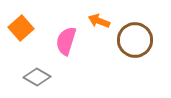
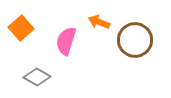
orange arrow: moved 1 px down
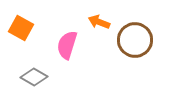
orange square: rotated 20 degrees counterclockwise
pink semicircle: moved 1 px right, 4 px down
gray diamond: moved 3 px left
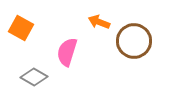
brown circle: moved 1 px left, 1 px down
pink semicircle: moved 7 px down
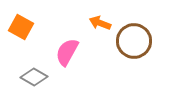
orange arrow: moved 1 px right, 1 px down
orange square: moved 1 px up
pink semicircle: rotated 12 degrees clockwise
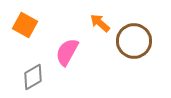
orange arrow: rotated 20 degrees clockwise
orange square: moved 4 px right, 2 px up
gray diamond: moved 1 px left; rotated 60 degrees counterclockwise
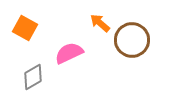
orange square: moved 3 px down
brown circle: moved 2 px left, 1 px up
pink semicircle: moved 2 px right, 1 px down; rotated 36 degrees clockwise
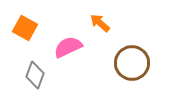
brown circle: moved 23 px down
pink semicircle: moved 1 px left, 6 px up
gray diamond: moved 2 px right, 2 px up; rotated 40 degrees counterclockwise
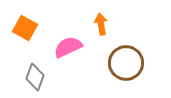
orange arrow: moved 1 px right, 1 px down; rotated 40 degrees clockwise
brown circle: moved 6 px left
gray diamond: moved 2 px down
